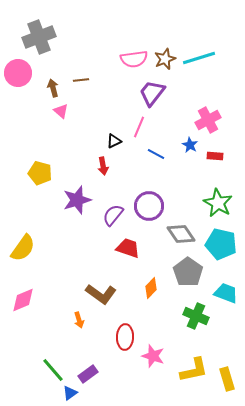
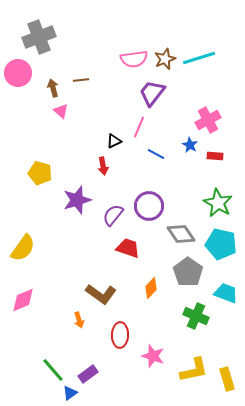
red ellipse: moved 5 px left, 2 px up
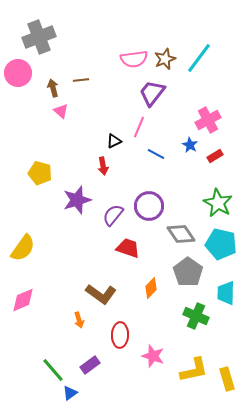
cyan line: rotated 36 degrees counterclockwise
red rectangle: rotated 35 degrees counterclockwise
cyan trapezoid: rotated 110 degrees counterclockwise
purple rectangle: moved 2 px right, 9 px up
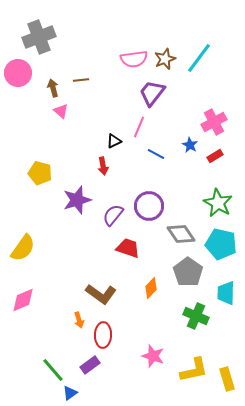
pink cross: moved 6 px right, 2 px down
red ellipse: moved 17 px left
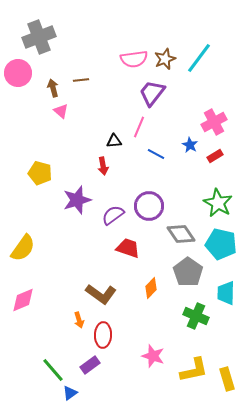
black triangle: rotated 21 degrees clockwise
purple semicircle: rotated 15 degrees clockwise
